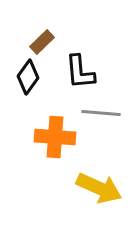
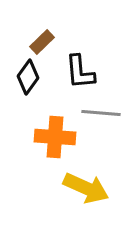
yellow arrow: moved 13 px left
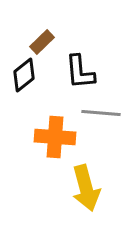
black diamond: moved 4 px left, 2 px up; rotated 16 degrees clockwise
yellow arrow: rotated 51 degrees clockwise
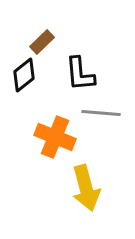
black L-shape: moved 2 px down
orange cross: rotated 18 degrees clockwise
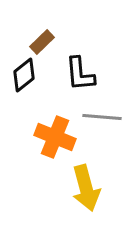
gray line: moved 1 px right, 4 px down
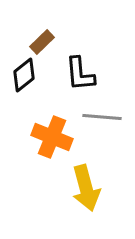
orange cross: moved 3 px left
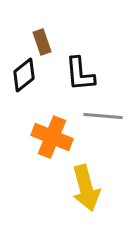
brown rectangle: rotated 65 degrees counterclockwise
gray line: moved 1 px right, 1 px up
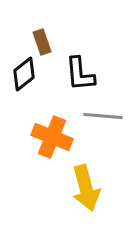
black diamond: moved 1 px up
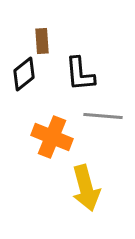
brown rectangle: moved 1 px up; rotated 15 degrees clockwise
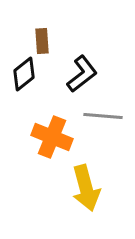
black L-shape: moved 2 px right; rotated 123 degrees counterclockwise
